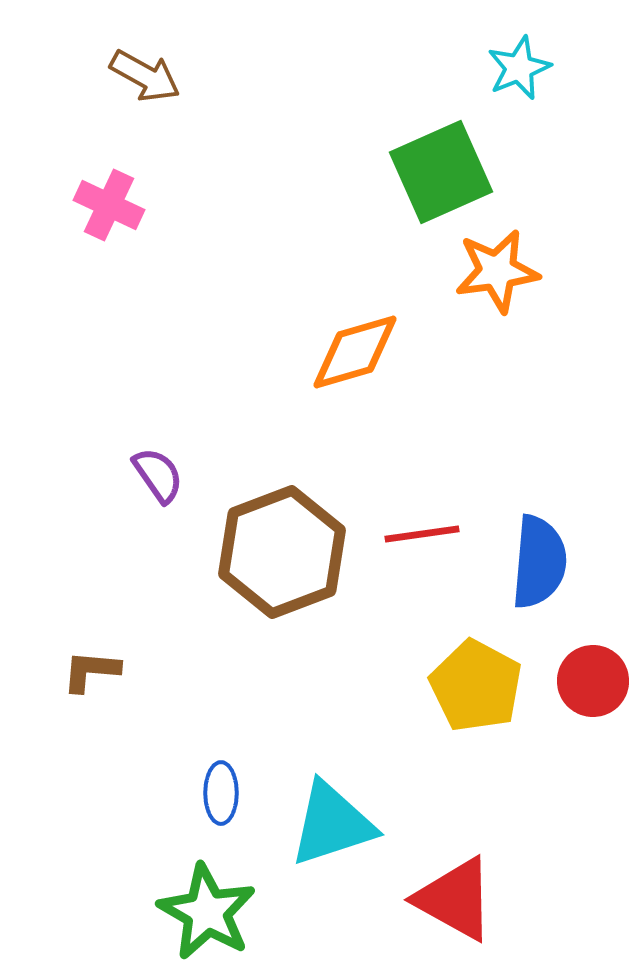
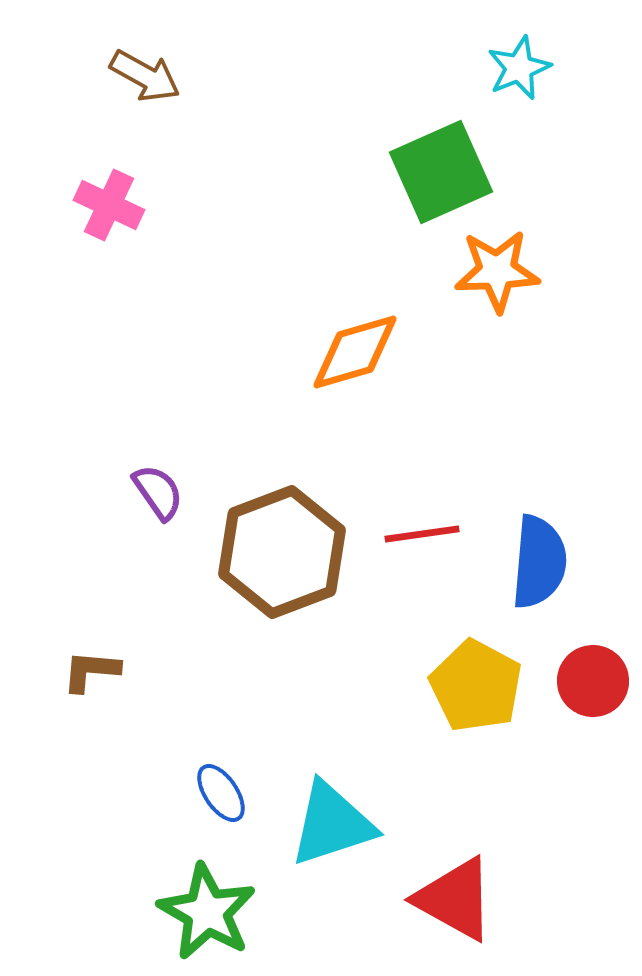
orange star: rotated 6 degrees clockwise
purple semicircle: moved 17 px down
blue ellipse: rotated 34 degrees counterclockwise
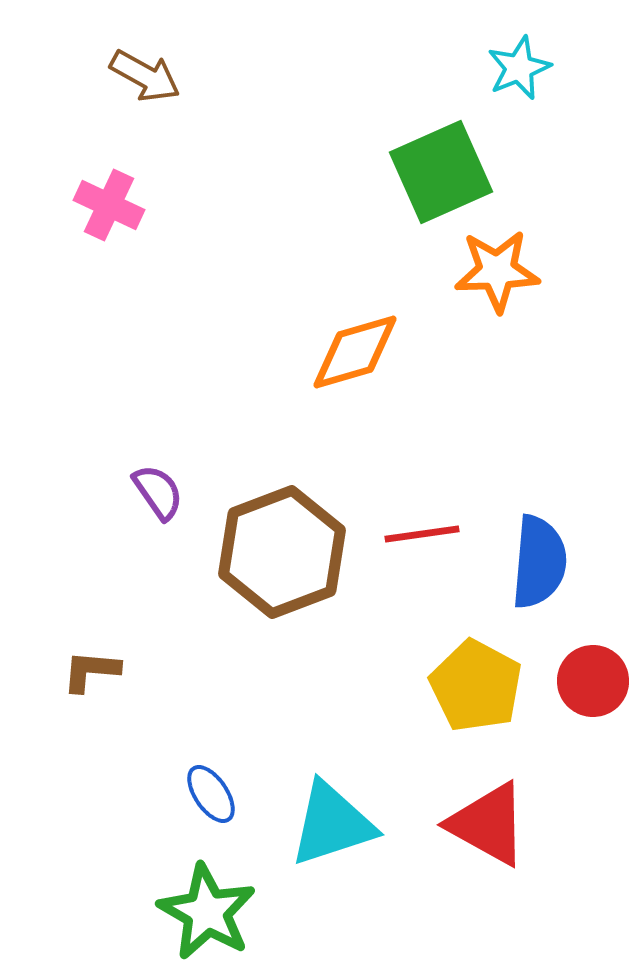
blue ellipse: moved 10 px left, 1 px down
red triangle: moved 33 px right, 75 px up
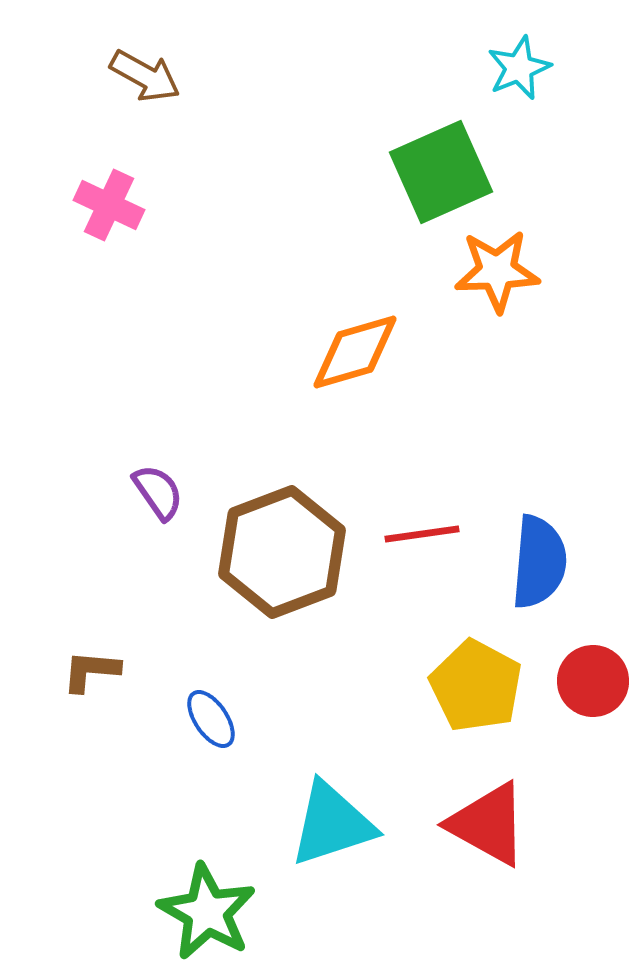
blue ellipse: moved 75 px up
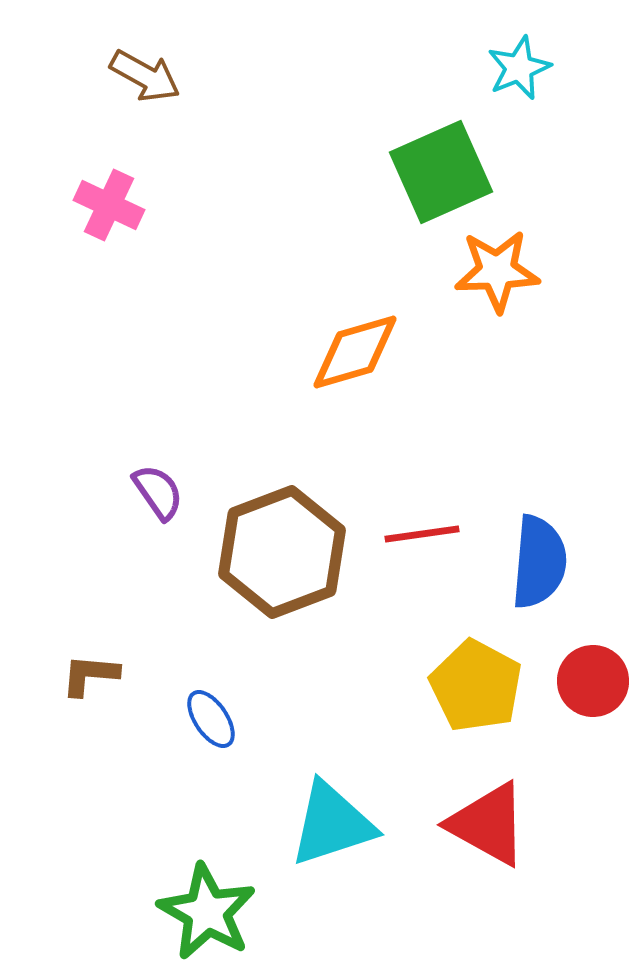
brown L-shape: moved 1 px left, 4 px down
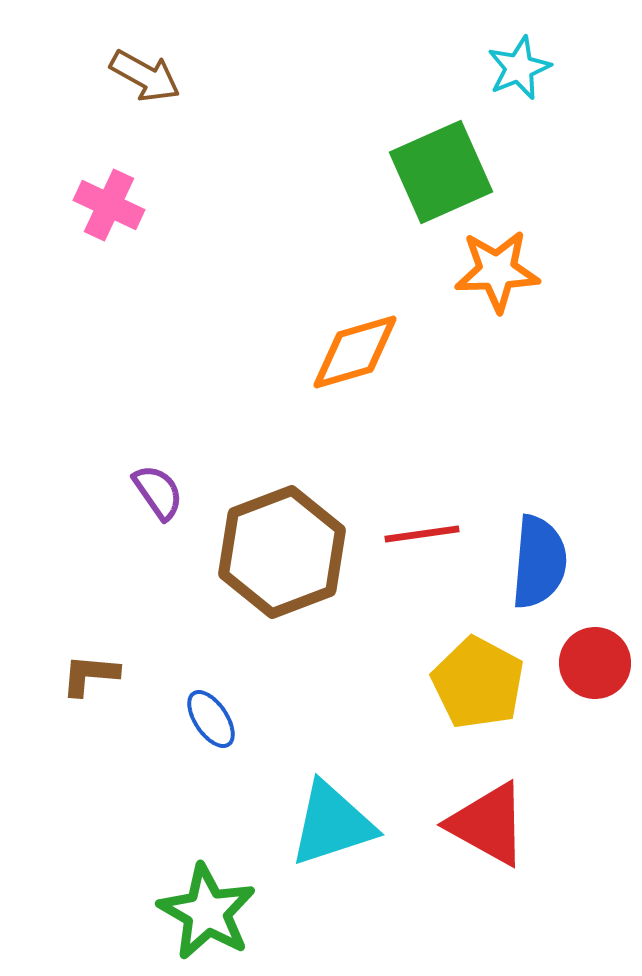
red circle: moved 2 px right, 18 px up
yellow pentagon: moved 2 px right, 3 px up
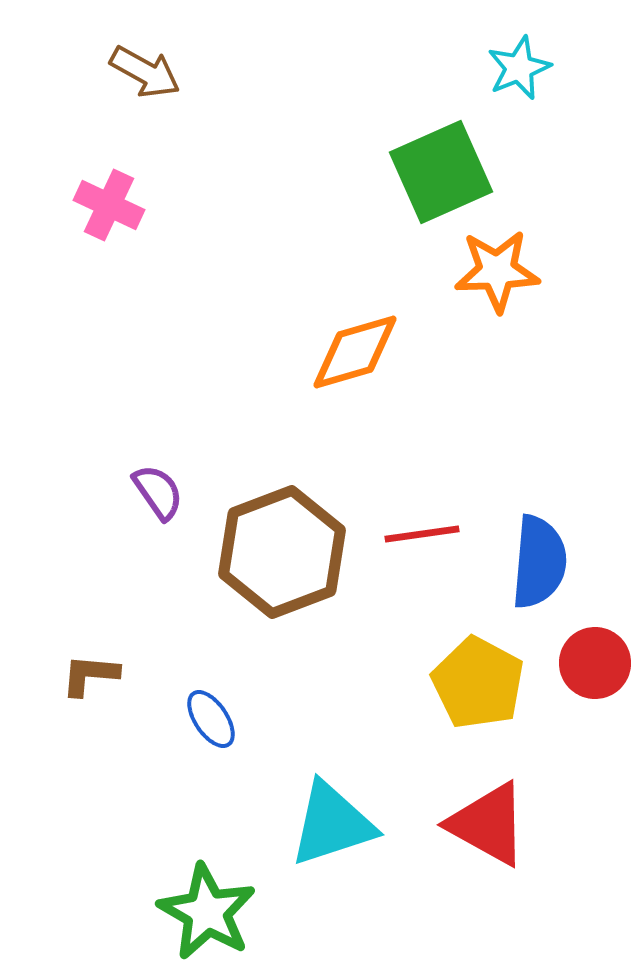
brown arrow: moved 4 px up
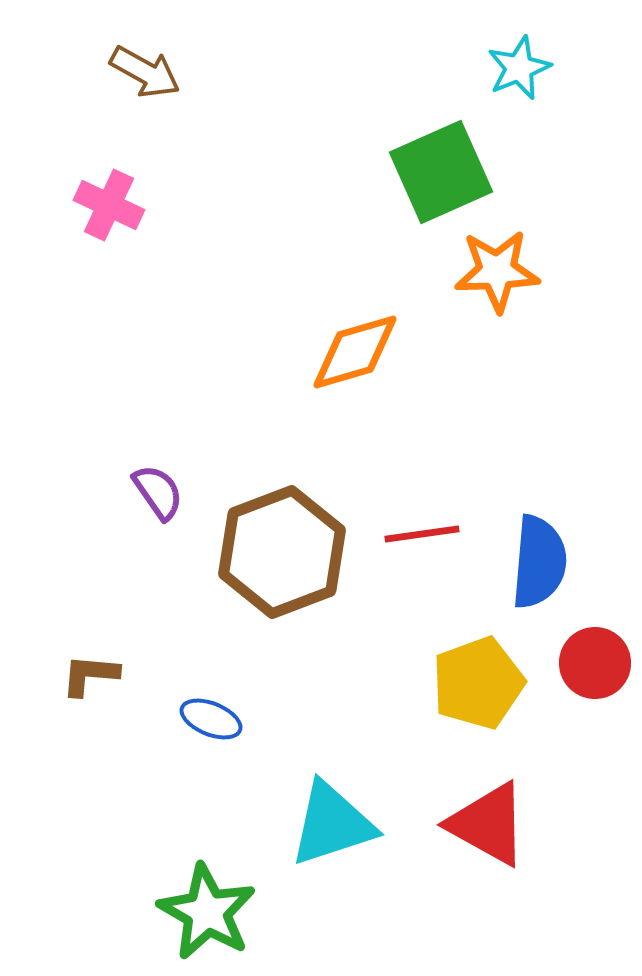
yellow pentagon: rotated 24 degrees clockwise
blue ellipse: rotated 34 degrees counterclockwise
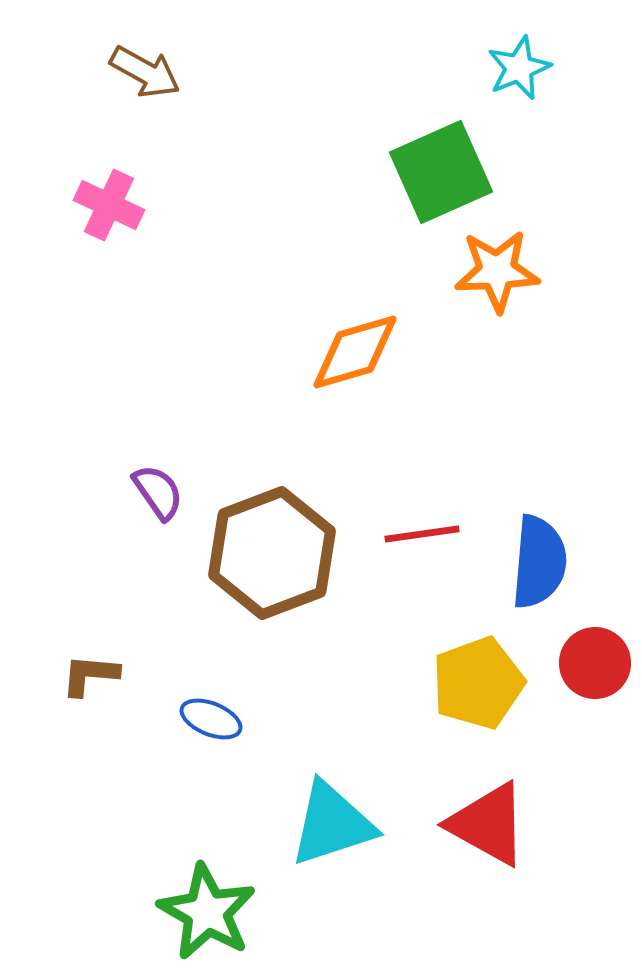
brown hexagon: moved 10 px left, 1 px down
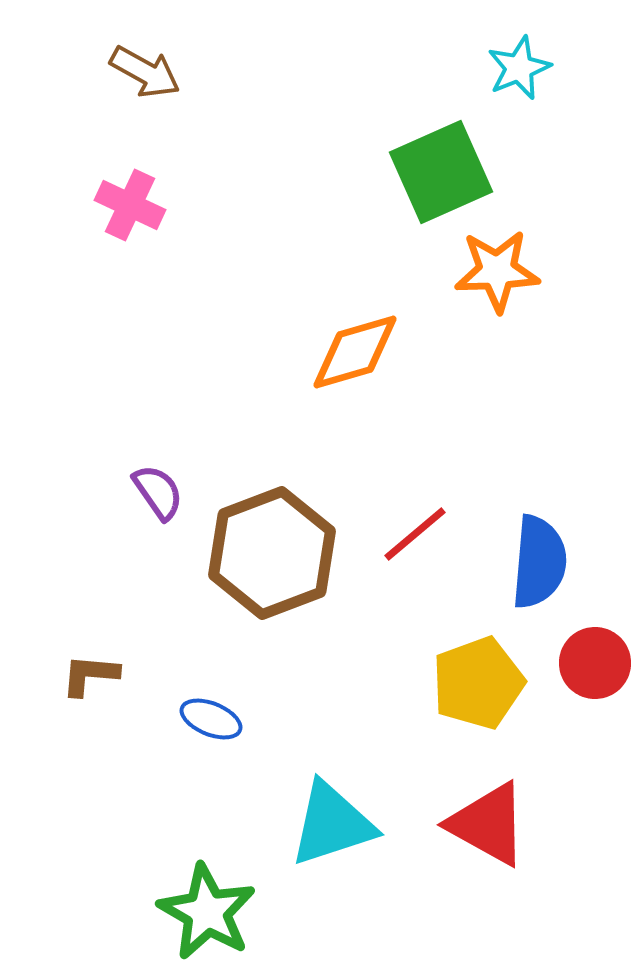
pink cross: moved 21 px right
red line: moved 7 px left; rotated 32 degrees counterclockwise
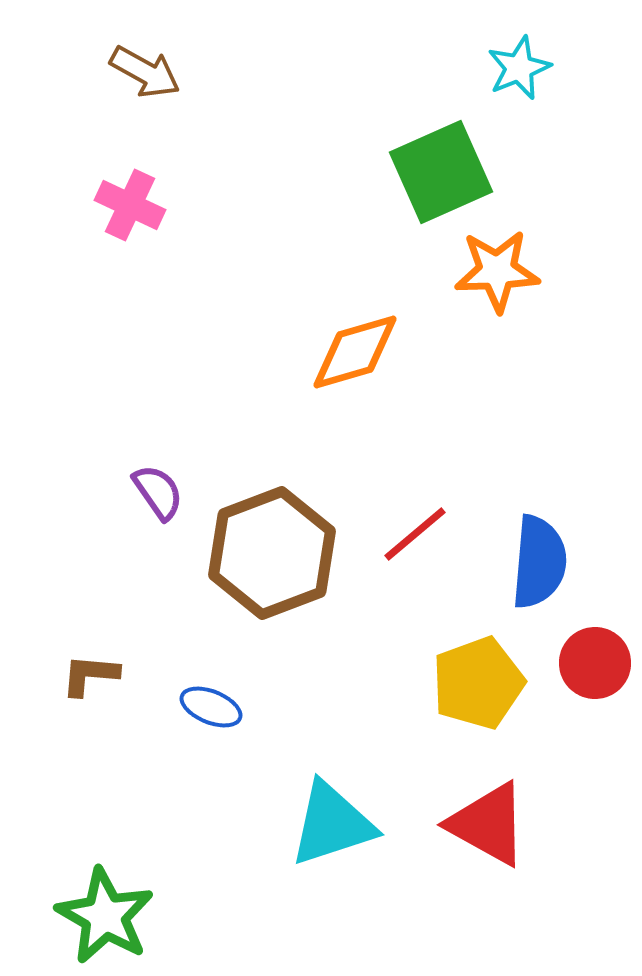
blue ellipse: moved 12 px up
green star: moved 102 px left, 4 px down
